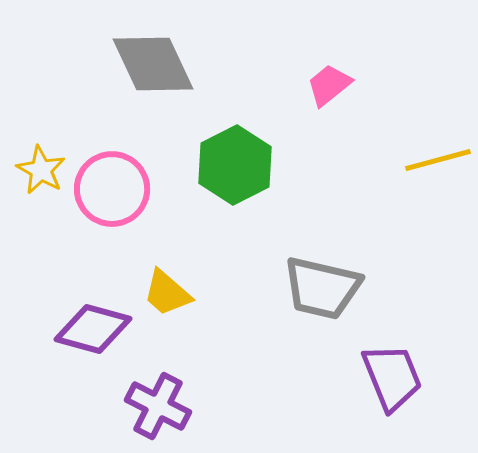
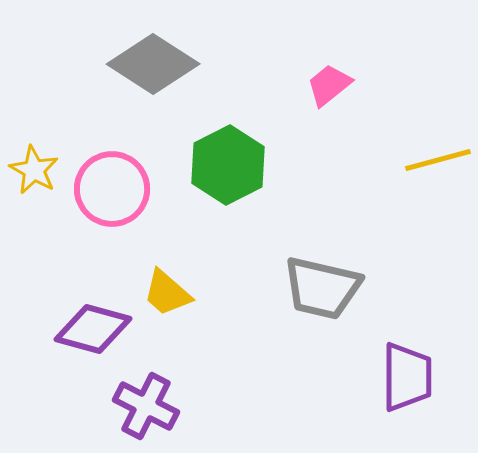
gray diamond: rotated 32 degrees counterclockwise
green hexagon: moved 7 px left
yellow star: moved 7 px left
purple trapezoid: moved 15 px right; rotated 22 degrees clockwise
purple cross: moved 12 px left
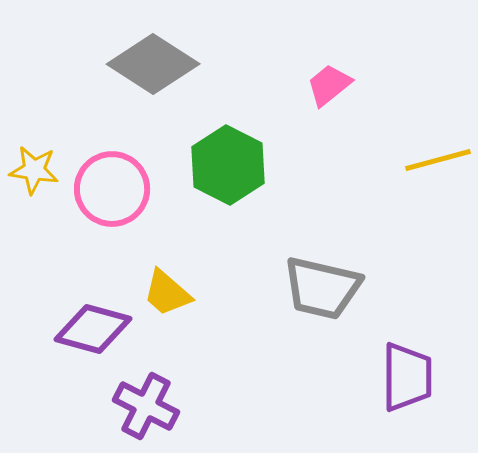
green hexagon: rotated 6 degrees counterclockwise
yellow star: rotated 21 degrees counterclockwise
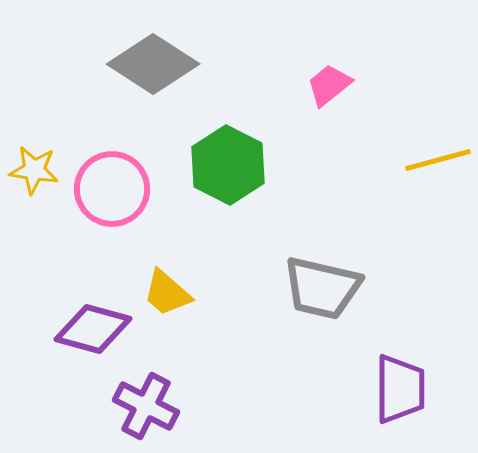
purple trapezoid: moved 7 px left, 12 px down
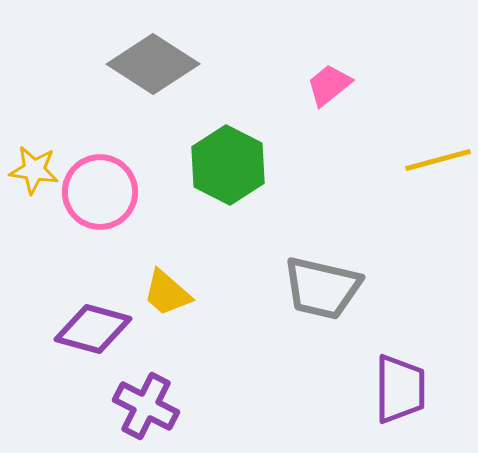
pink circle: moved 12 px left, 3 px down
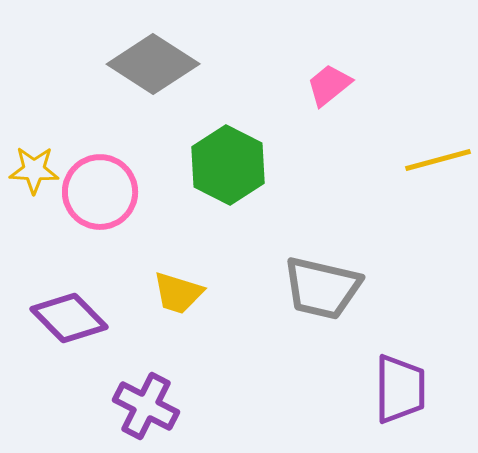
yellow star: rotated 6 degrees counterclockwise
yellow trapezoid: moved 11 px right; rotated 24 degrees counterclockwise
purple diamond: moved 24 px left, 11 px up; rotated 30 degrees clockwise
